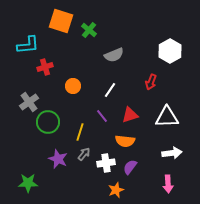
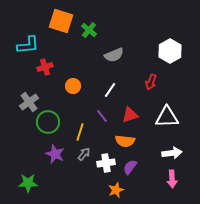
purple star: moved 3 px left, 5 px up
pink arrow: moved 4 px right, 5 px up
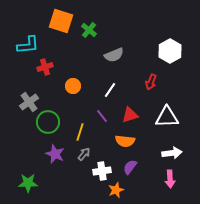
white cross: moved 4 px left, 8 px down
pink arrow: moved 2 px left
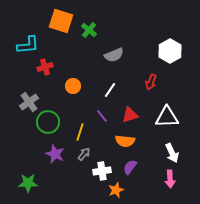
white arrow: rotated 72 degrees clockwise
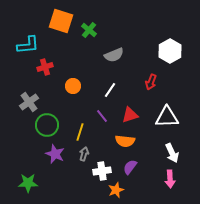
green circle: moved 1 px left, 3 px down
gray arrow: rotated 24 degrees counterclockwise
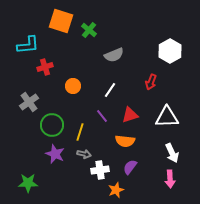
green circle: moved 5 px right
gray arrow: rotated 88 degrees clockwise
white cross: moved 2 px left, 1 px up
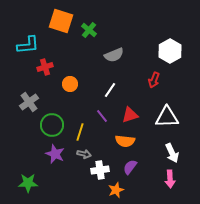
red arrow: moved 3 px right, 2 px up
orange circle: moved 3 px left, 2 px up
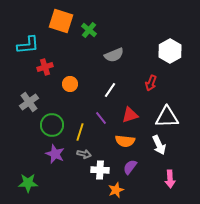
red arrow: moved 3 px left, 3 px down
purple line: moved 1 px left, 2 px down
white arrow: moved 13 px left, 8 px up
white cross: rotated 12 degrees clockwise
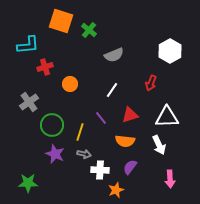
white line: moved 2 px right
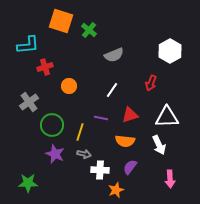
orange circle: moved 1 px left, 2 px down
purple line: rotated 40 degrees counterclockwise
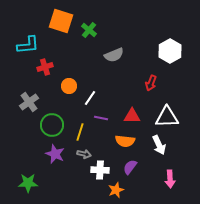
white line: moved 22 px left, 8 px down
red triangle: moved 2 px right, 1 px down; rotated 18 degrees clockwise
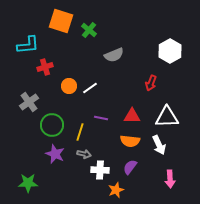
white line: moved 10 px up; rotated 21 degrees clockwise
orange semicircle: moved 5 px right
